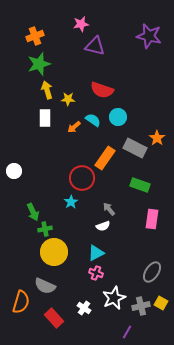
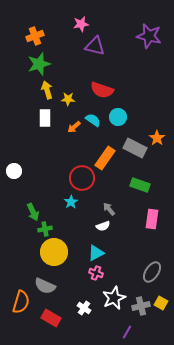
red rectangle: moved 3 px left; rotated 18 degrees counterclockwise
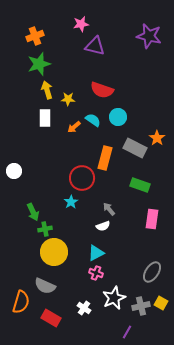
orange rectangle: rotated 20 degrees counterclockwise
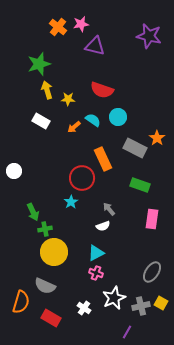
orange cross: moved 23 px right, 9 px up; rotated 30 degrees counterclockwise
white rectangle: moved 4 px left, 3 px down; rotated 60 degrees counterclockwise
orange rectangle: moved 2 px left, 1 px down; rotated 40 degrees counterclockwise
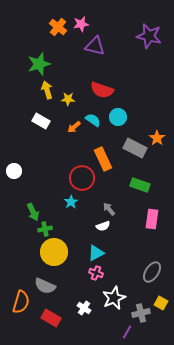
gray cross: moved 7 px down
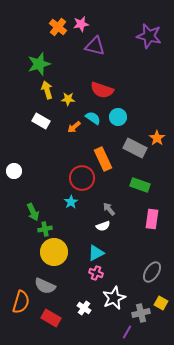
cyan semicircle: moved 2 px up
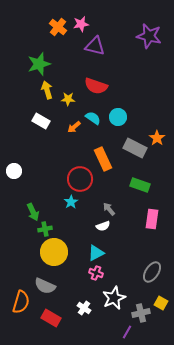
red semicircle: moved 6 px left, 4 px up
red circle: moved 2 px left, 1 px down
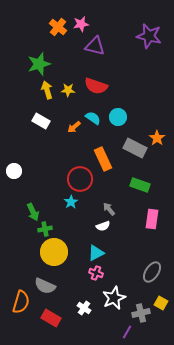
yellow star: moved 9 px up
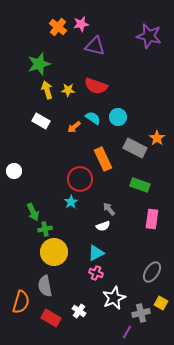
gray semicircle: rotated 55 degrees clockwise
white cross: moved 5 px left, 3 px down
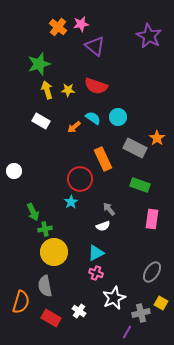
purple star: rotated 15 degrees clockwise
purple triangle: rotated 25 degrees clockwise
